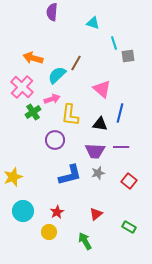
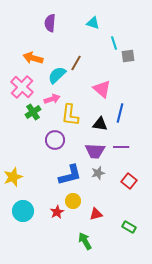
purple semicircle: moved 2 px left, 11 px down
red triangle: rotated 24 degrees clockwise
yellow circle: moved 24 px right, 31 px up
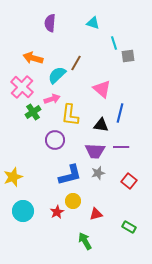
black triangle: moved 1 px right, 1 px down
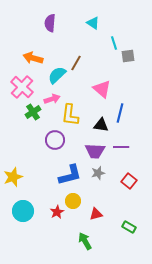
cyan triangle: rotated 16 degrees clockwise
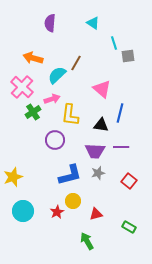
green arrow: moved 2 px right
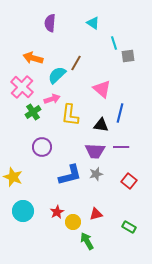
purple circle: moved 13 px left, 7 px down
gray star: moved 2 px left, 1 px down
yellow star: rotated 30 degrees counterclockwise
yellow circle: moved 21 px down
